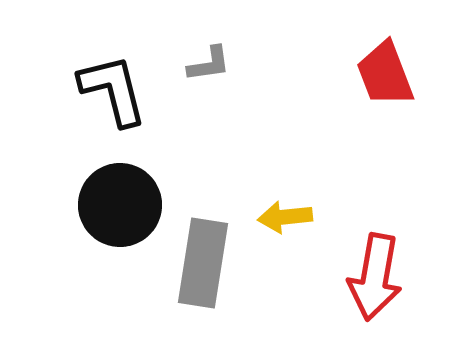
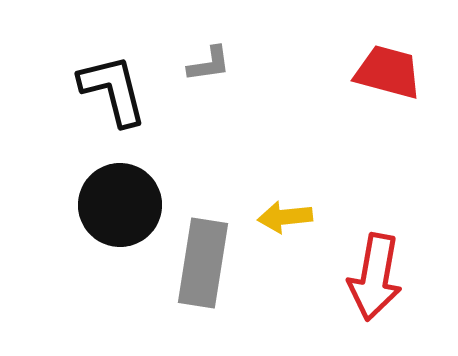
red trapezoid: moved 3 px right, 2 px up; rotated 126 degrees clockwise
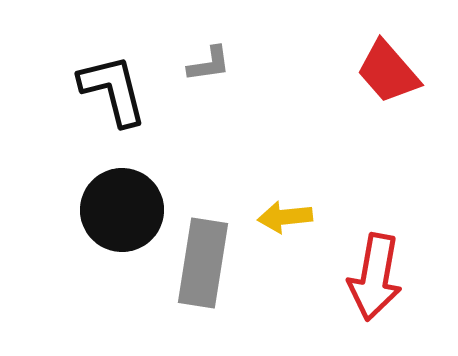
red trapezoid: rotated 146 degrees counterclockwise
black circle: moved 2 px right, 5 px down
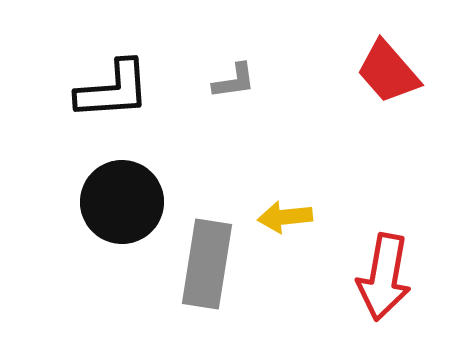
gray L-shape: moved 25 px right, 17 px down
black L-shape: rotated 100 degrees clockwise
black circle: moved 8 px up
gray rectangle: moved 4 px right, 1 px down
red arrow: moved 9 px right
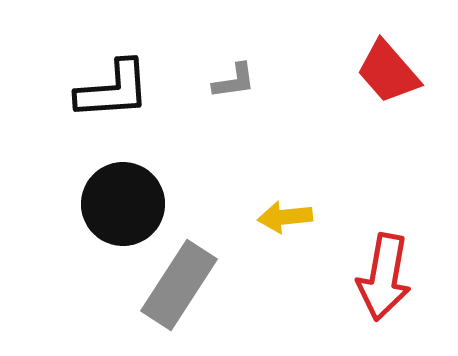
black circle: moved 1 px right, 2 px down
gray rectangle: moved 28 px left, 21 px down; rotated 24 degrees clockwise
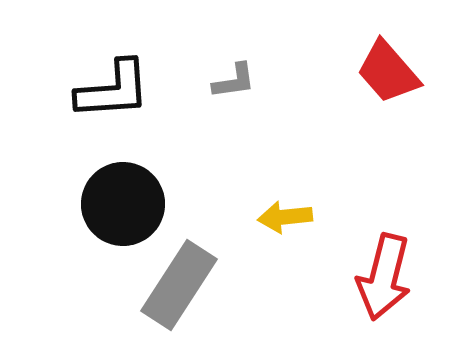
red arrow: rotated 4 degrees clockwise
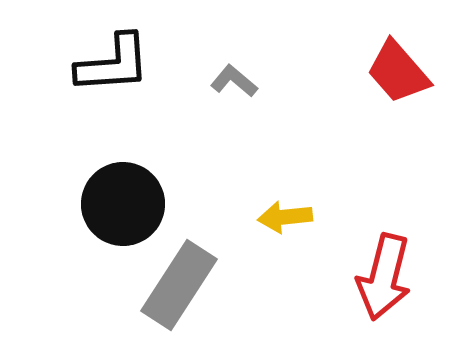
red trapezoid: moved 10 px right
gray L-shape: rotated 132 degrees counterclockwise
black L-shape: moved 26 px up
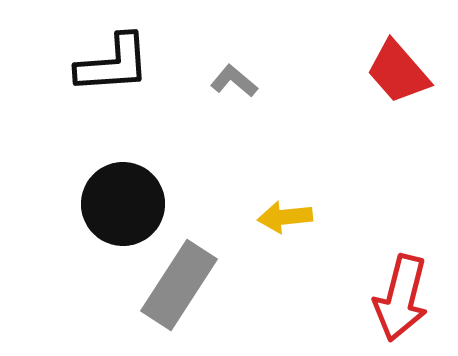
red arrow: moved 17 px right, 21 px down
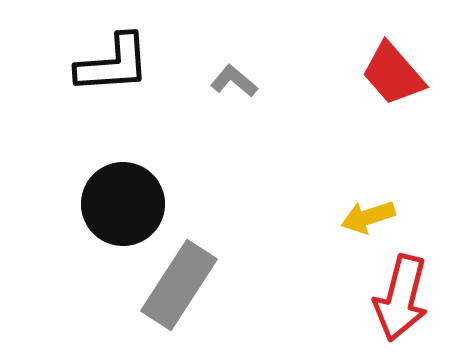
red trapezoid: moved 5 px left, 2 px down
yellow arrow: moved 83 px right; rotated 12 degrees counterclockwise
